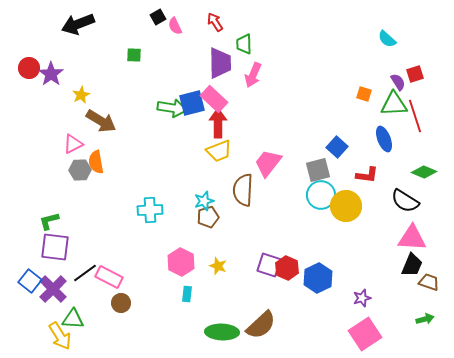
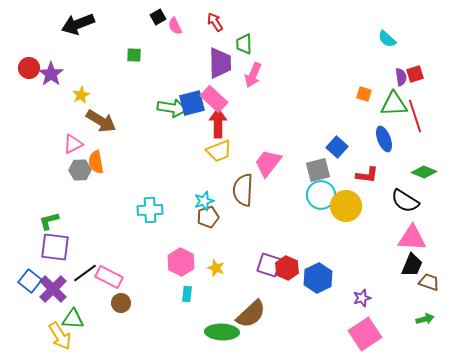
purple semicircle at (398, 82): moved 3 px right, 5 px up; rotated 24 degrees clockwise
yellow star at (218, 266): moved 2 px left, 2 px down
brown semicircle at (261, 325): moved 10 px left, 11 px up
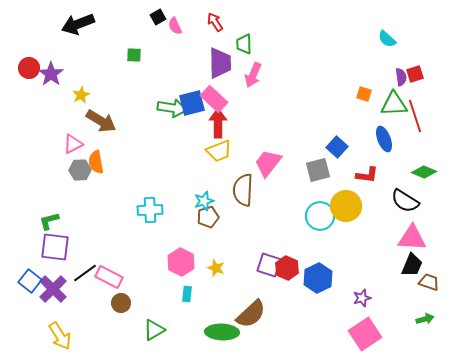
cyan circle at (321, 195): moved 1 px left, 21 px down
green triangle at (73, 319): moved 81 px right, 11 px down; rotated 35 degrees counterclockwise
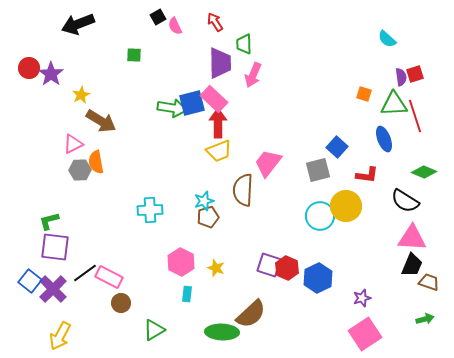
yellow arrow at (60, 336): rotated 60 degrees clockwise
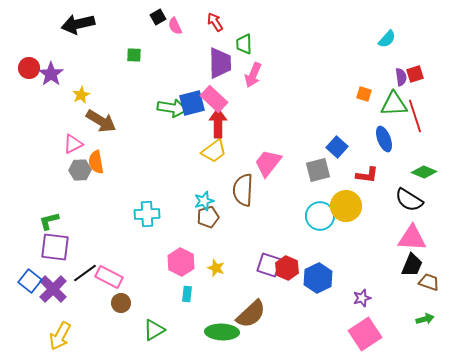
black arrow at (78, 24): rotated 8 degrees clockwise
cyan semicircle at (387, 39): rotated 90 degrees counterclockwise
yellow trapezoid at (219, 151): moved 5 px left; rotated 16 degrees counterclockwise
black semicircle at (405, 201): moved 4 px right, 1 px up
cyan cross at (150, 210): moved 3 px left, 4 px down
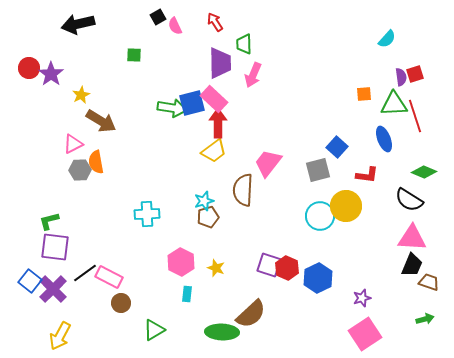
orange square at (364, 94): rotated 21 degrees counterclockwise
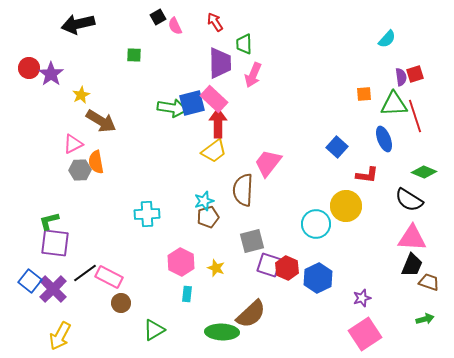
gray square at (318, 170): moved 66 px left, 71 px down
cyan circle at (320, 216): moved 4 px left, 8 px down
purple square at (55, 247): moved 4 px up
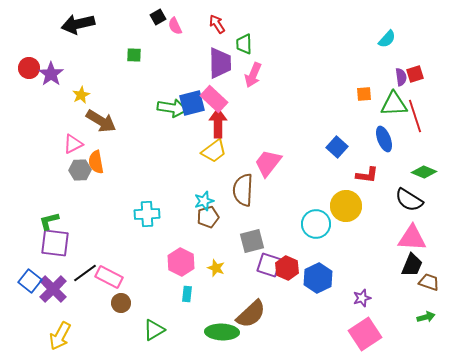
red arrow at (215, 22): moved 2 px right, 2 px down
green arrow at (425, 319): moved 1 px right, 2 px up
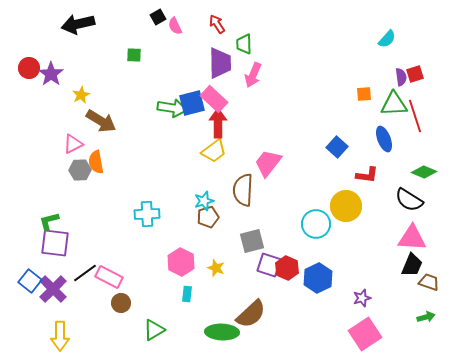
yellow arrow at (60, 336): rotated 28 degrees counterclockwise
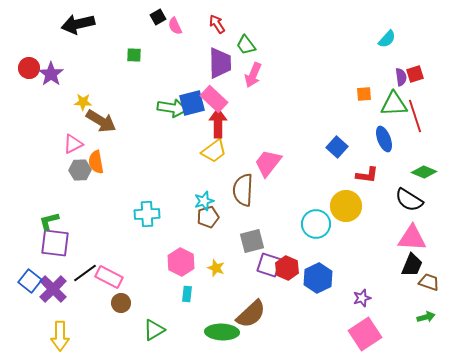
green trapezoid at (244, 44): moved 2 px right, 1 px down; rotated 35 degrees counterclockwise
yellow star at (81, 95): moved 2 px right, 7 px down; rotated 30 degrees clockwise
